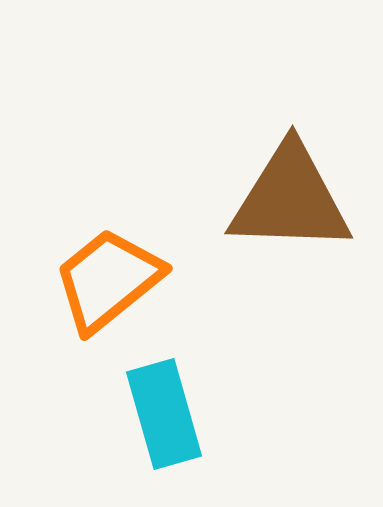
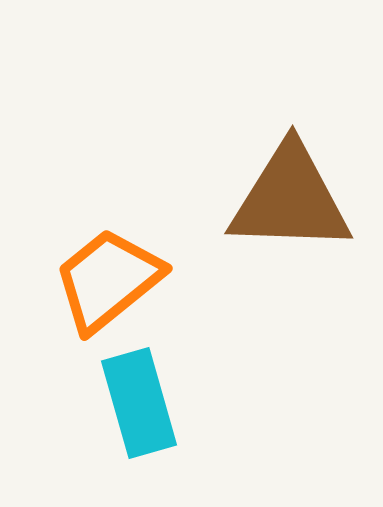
cyan rectangle: moved 25 px left, 11 px up
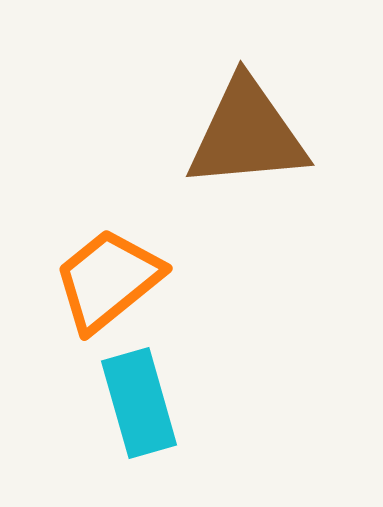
brown triangle: moved 43 px left, 65 px up; rotated 7 degrees counterclockwise
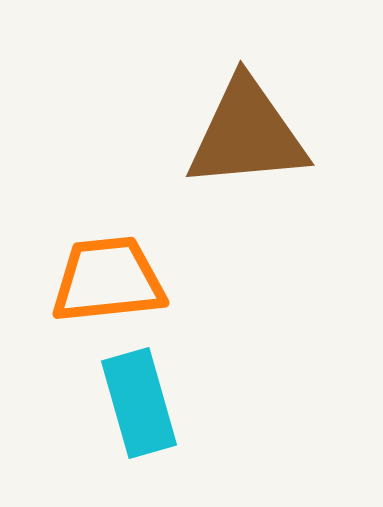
orange trapezoid: rotated 33 degrees clockwise
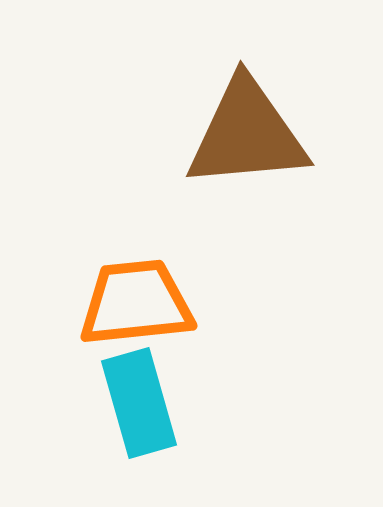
orange trapezoid: moved 28 px right, 23 px down
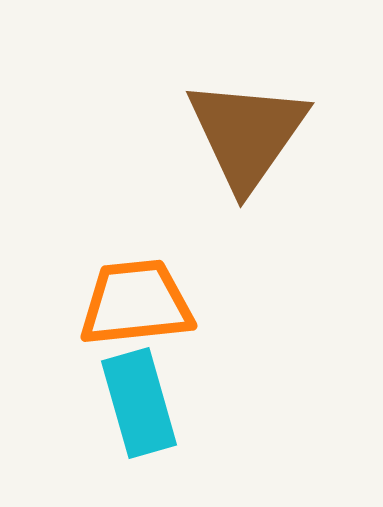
brown triangle: rotated 50 degrees counterclockwise
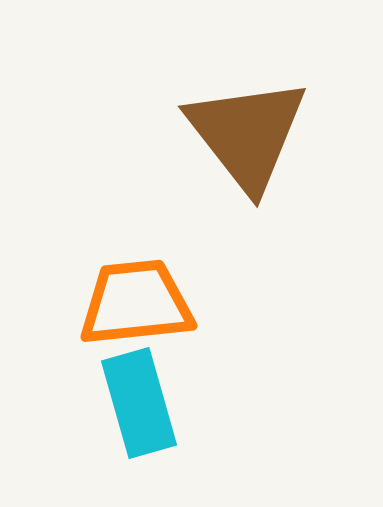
brown triangle: rotated 13 degrees counterclockwise
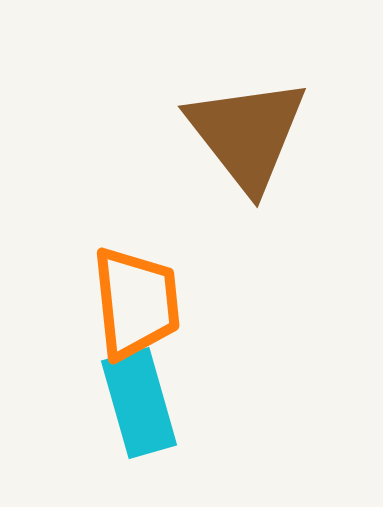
orange trapezoid: rotated 90 degrees clockwise
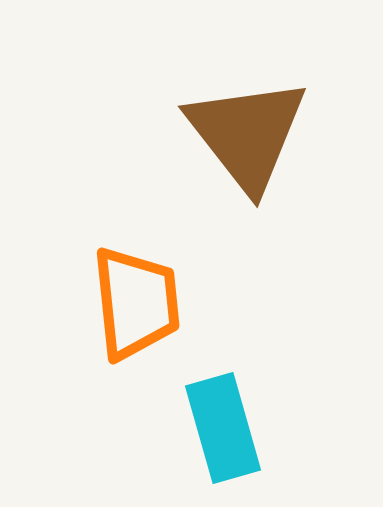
cyan rectangle: moved 84 px right, 25 px down
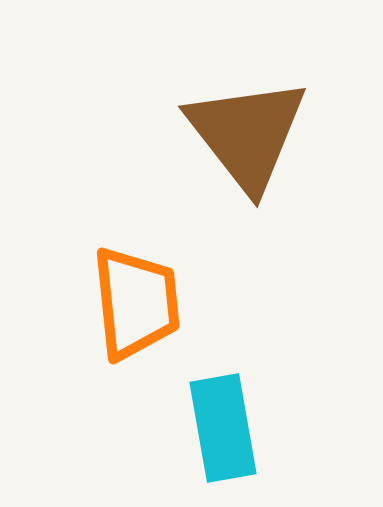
cyan rectangle: rotated 6 degrees clockwise
